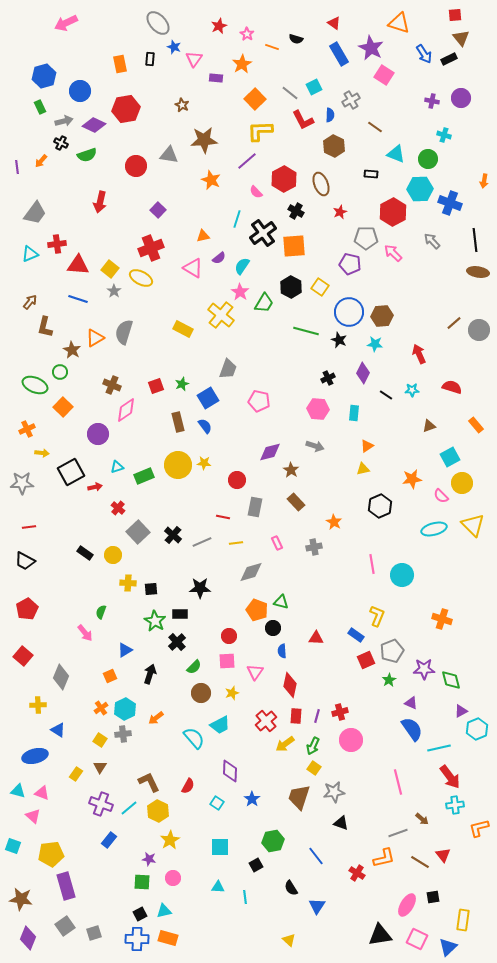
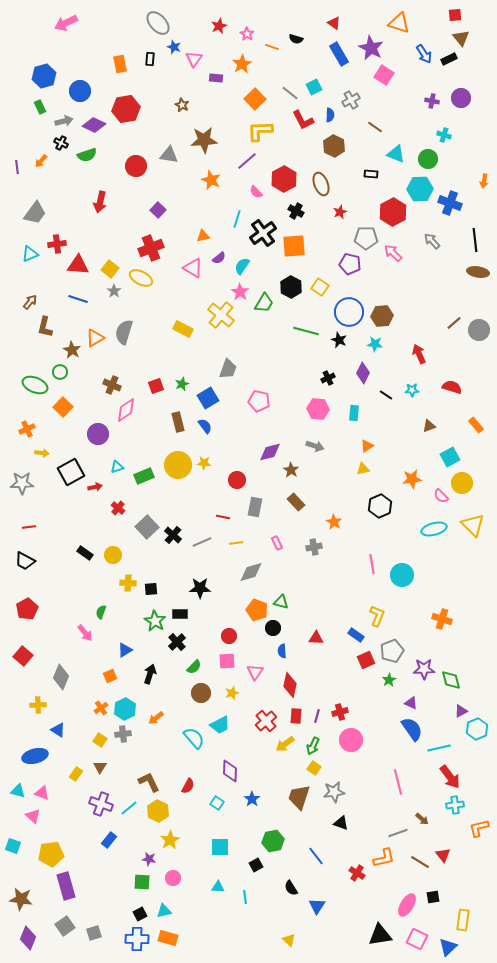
gray square at (138, 532): moved 9 px right, 5 px up
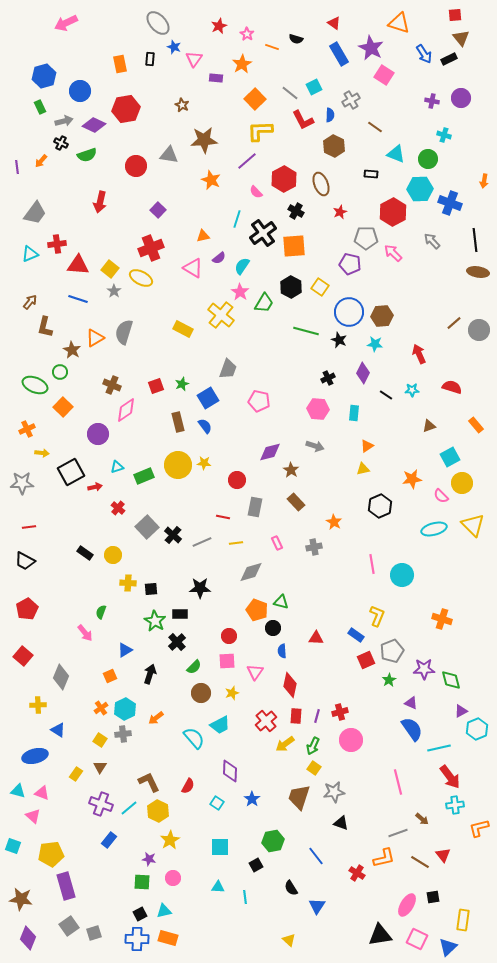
gray square at (65, 926): moved 4 px right
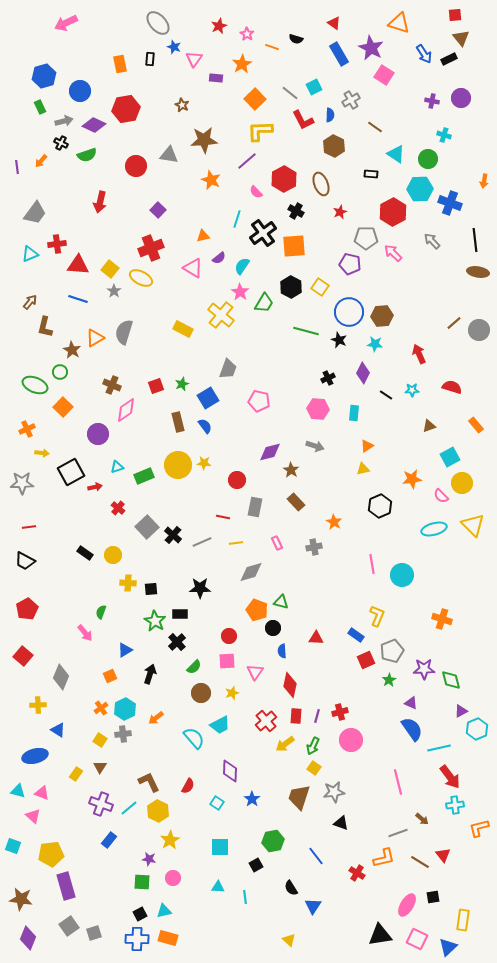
cyan triangle at (396, 154): rotated 12 degrees clockwise
blue triangle at (317, 906): moved 4 px left
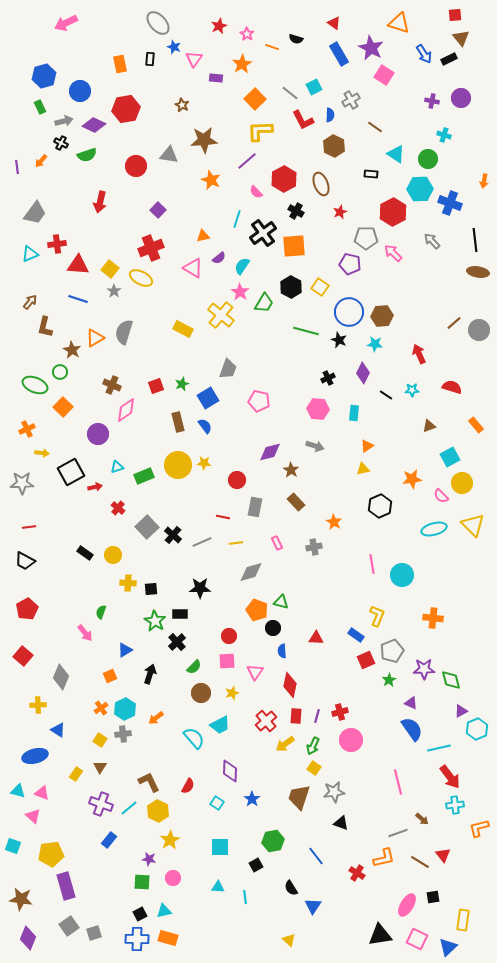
orange cross at (442, 619): moved 9 px left, 1 px up; rotated 12 degrees counterclockwise
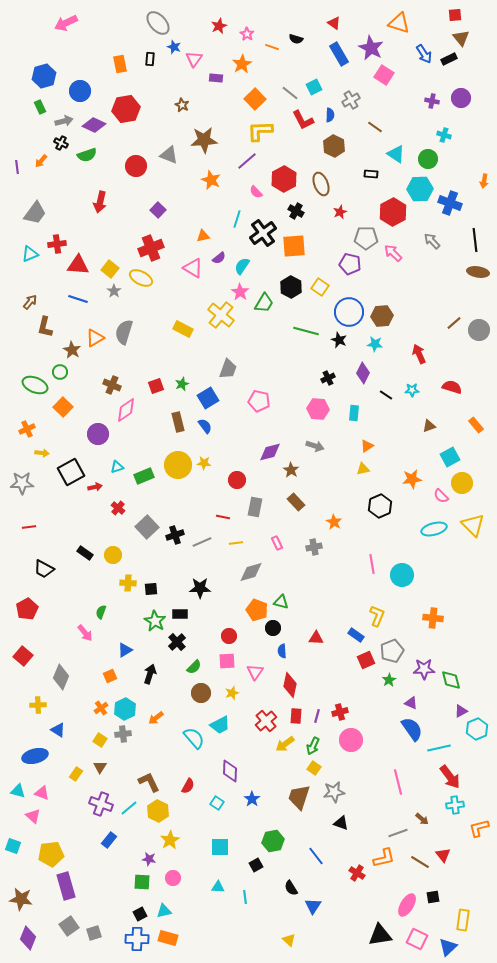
gray triangle at (169, 155): rotated 12 degrees clockwise
black cross at (173, 535): moved 2 px right; rotated 30 degrees clockwise
black trapezoid at (25, 561): moved 19 px right, 8 px down
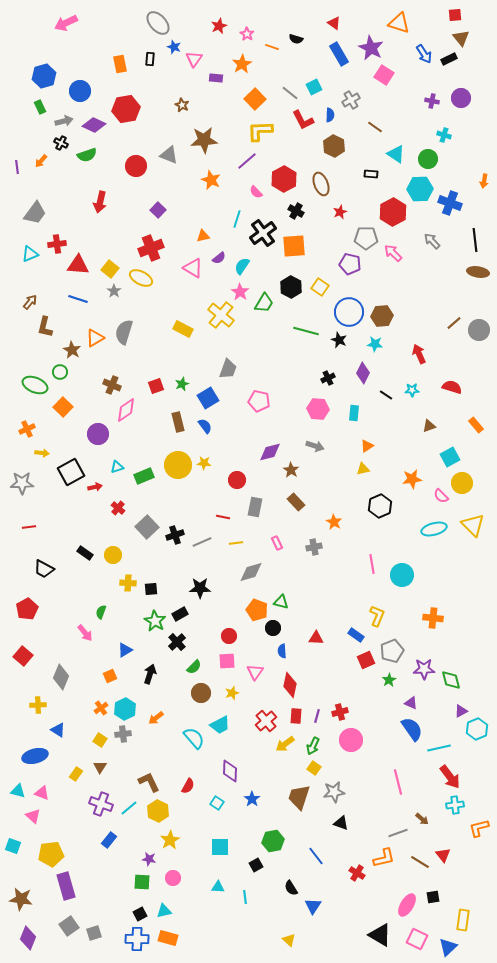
black rectangle at (180, 614): rotated 28 degrees counterclockwise
black triangle at (380, 935): rotated 40 degrees clockwise
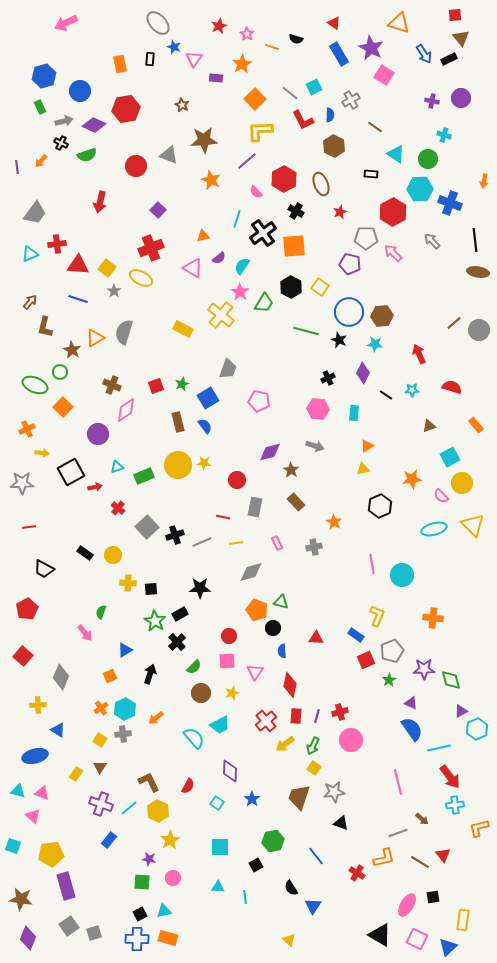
yellow square at (110, 269): moved 3 px left, 1 px up
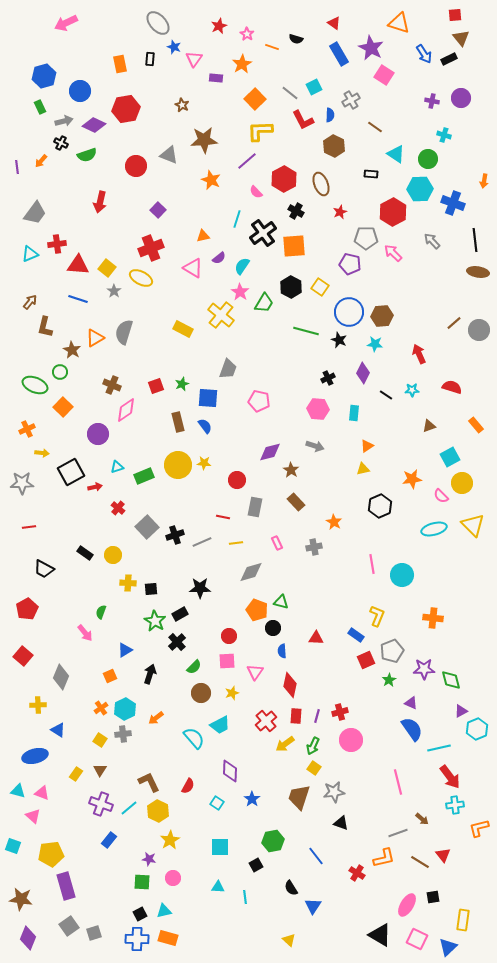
blue cross at (450, 203): moved 3 px right
blue square at (208, 398): rotated 35 degrees clockwise
brown triangle at (100, 767): moved 3 px down
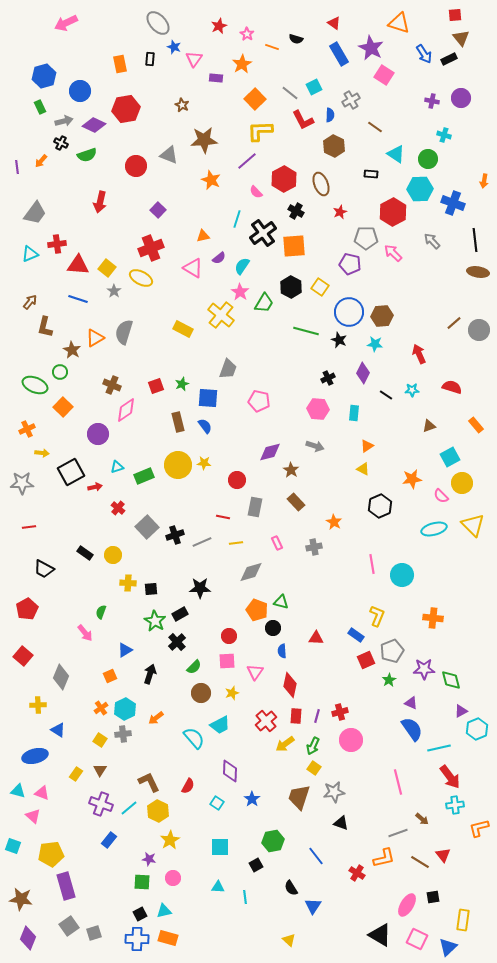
yellow triangle at (363, 469): rotated 40 degrees clockwise
